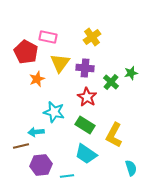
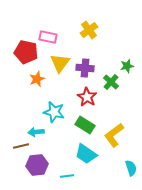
yellow cross: moved 3 px left, 7 px up
red pentagon: rotated 15 degrees counterclockwise
green star: moved 4 px left, 7 px up
yellow L-shape: rotated 25 degrees clockwise
purple hexagon: moved 4 px left
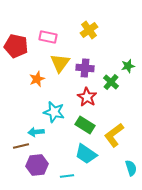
red pentagon: moved 10 px left, 6 px up
green star: moved 1 px right
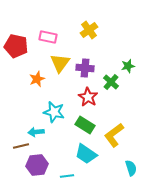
red star: moved 1 px right
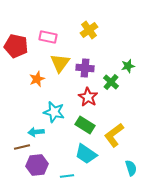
brown line: moved 1 px right, 1 px down
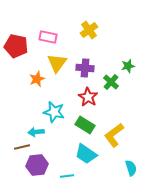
yellow triangle: moved 3 px left
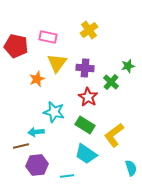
brown line: moved 1 px left, 1 px up
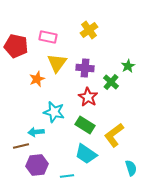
green star: rotated 16 degrees counterclockwise
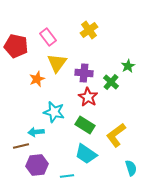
pink rectangle: rotated 42 degrees clockwise
purple cross: moved 1 px left, 5 px down
yellow L-shape: moved 2 px right
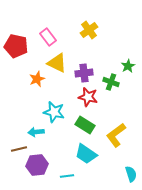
yellow triangle: rotated 40 degrees counterclockwise
purple cross: rotated 12 degrees counterclockwise
green cross: rotated 21 degrees counterclockwise
red star: rotated 18 degrees counterclockwise
brown line: moved 2 px left, 3 px down
cyan semicircle: moved 6 px down
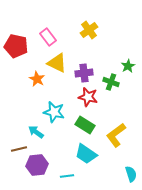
orange star: rotated 21 degrees counterclockwise
cyan arrow: rotated 42 degrees clockwise
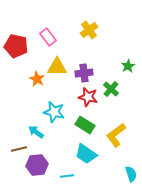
yellow triangle: moved 4 px down; rotated 25 degrees counterclockwise
green cross: moved 7 px down; rotated 21 degrees clockwise
